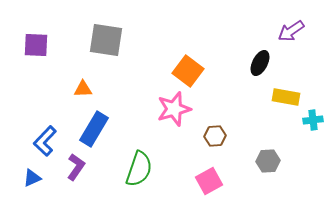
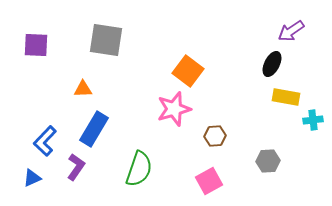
black ellipse: moved 12 px right, 1 px down
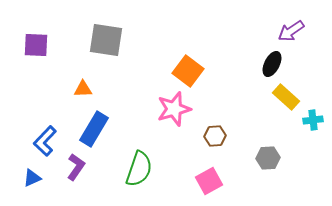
yellow rectangle: rotated 32 degrees clockwise
gray hexagon: moved 3 px up
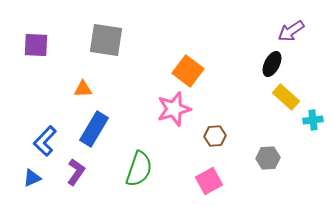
purple L-shape: moved 5 px down
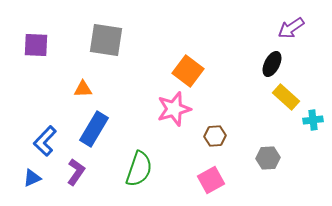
purple arrow: moved 3 px up
pink square: moved 2 px right, 1 px up
